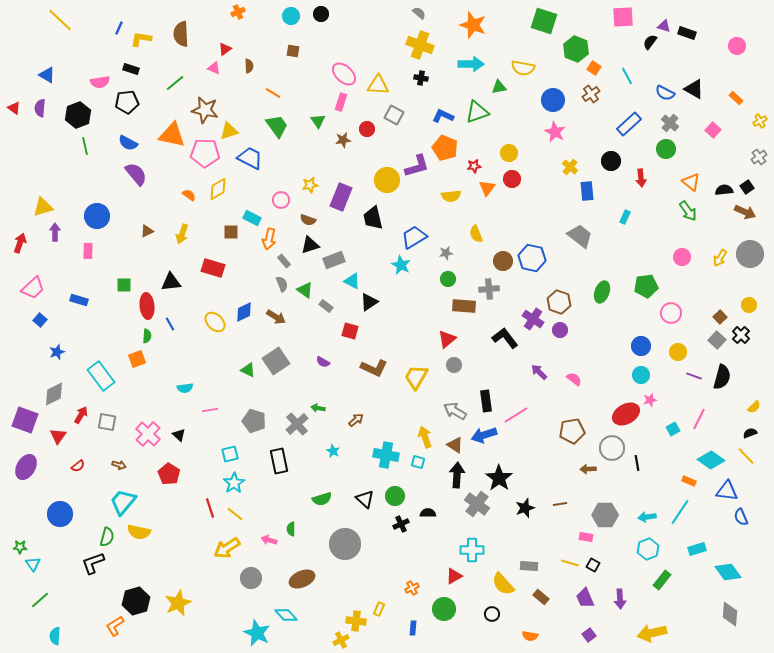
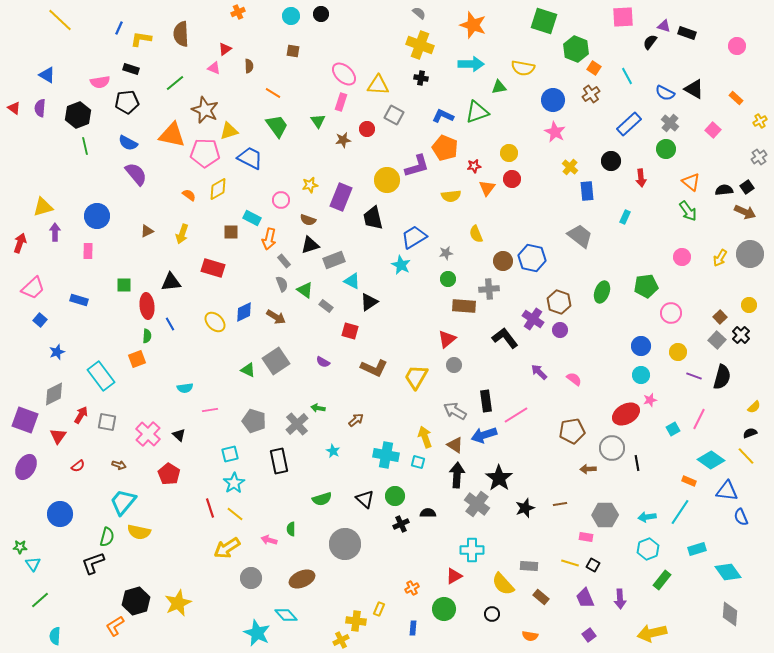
brown star at (205, 110): rotated 12 degrees clockwise
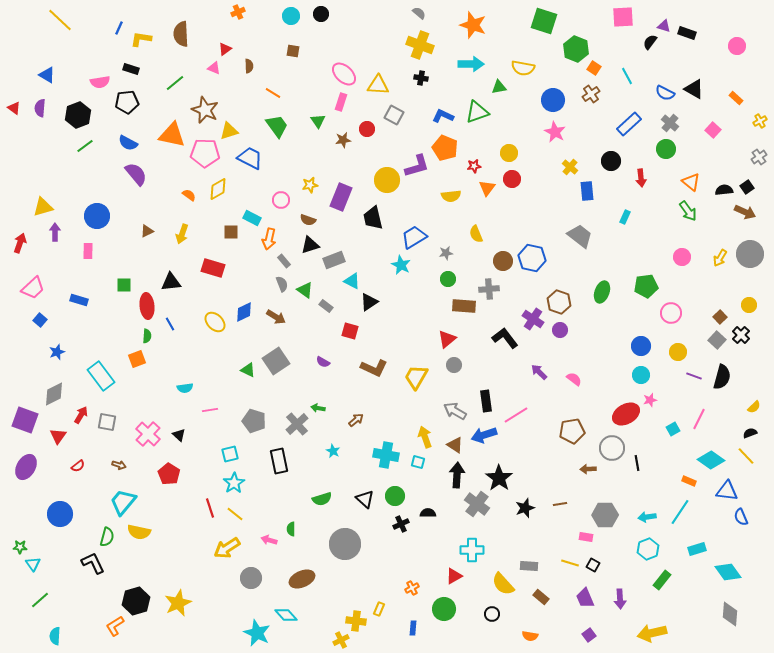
green line at (85, 146): rotated 66 degrees clockwise
black L-shape at (93, 563): rotated 85 degrees clockwise
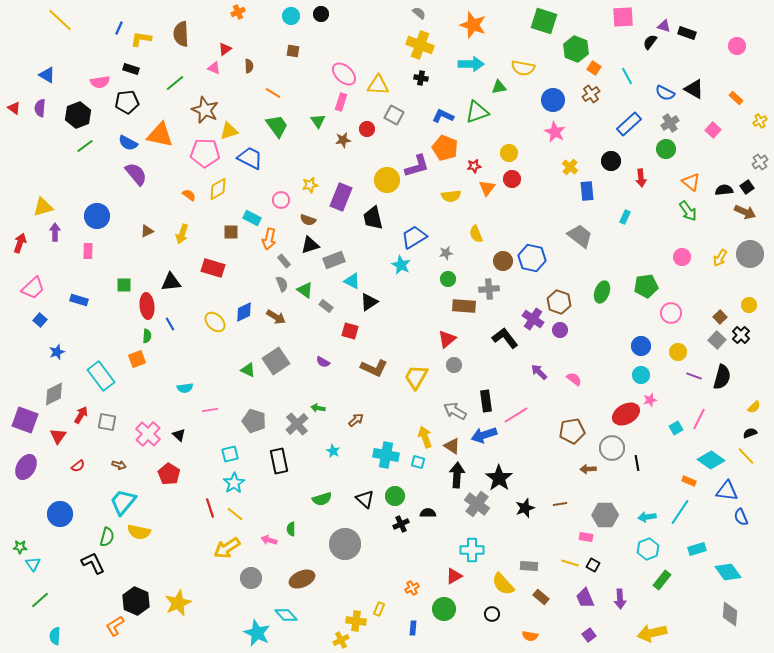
gray cross at (670, 123): rotated 18 degrees clockwise
orange triangle at (172, 135): moved 12 px left
gray cross at (759, 157): moved 1 px right, 5 px down
cyan square at (673, 429): moved 3 px right, 1 px up
brown triangle at (455, 445): moved 3 px left, 1 px down
black hexagon at (136, 601): rotated 20 degrees counterclockwise
